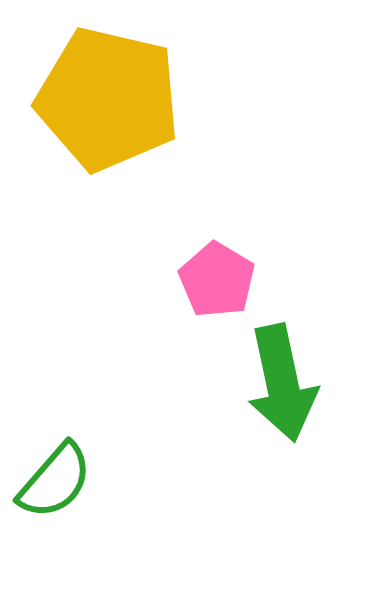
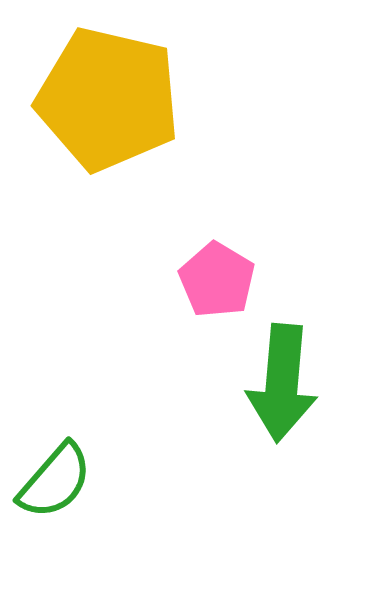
green arrow: rotated 17 degrees clockwise
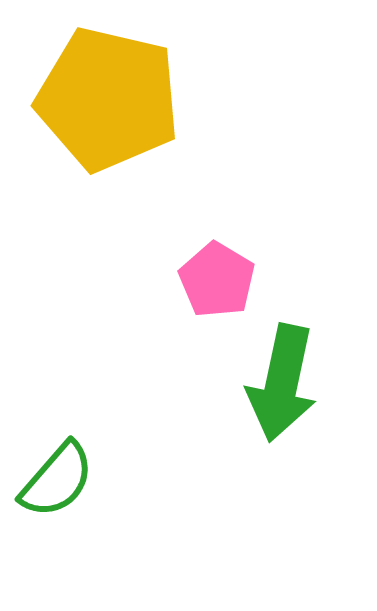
green arrow: rotated 7 degrees clockwise
green semicircle: moved 2 px right, 1 px up
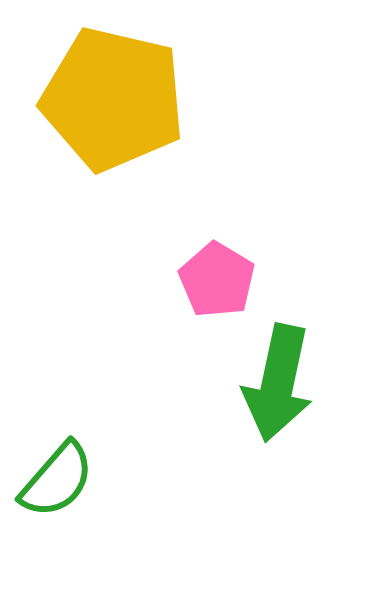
yellow pentagon: moved 5 px right
green arrow: moved 4 px left
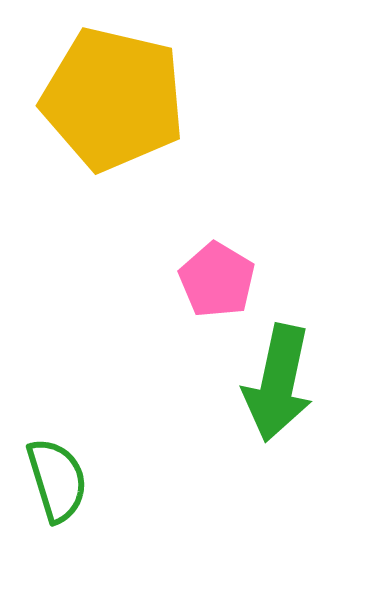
green semicircle: rotated 58 degrees counterclockwise
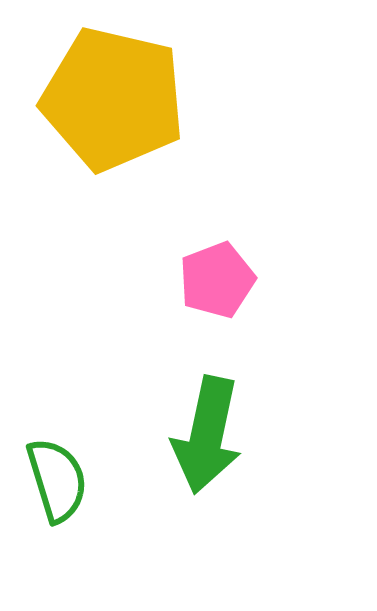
pink pentagon: rotated 20 degrees clockwise
green arrow: moved 71 px left, 52 px down
